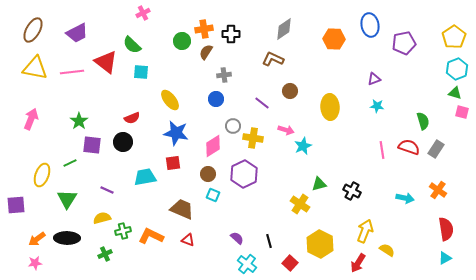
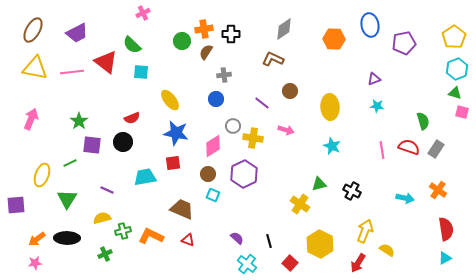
cyan star at (303, 146): moved 29 px right; rotated 24 degrees counterclockwise
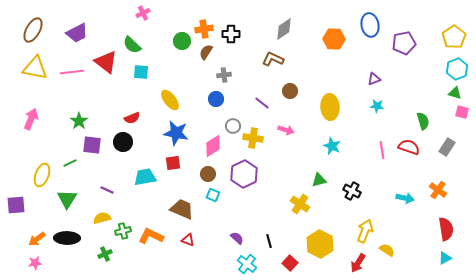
gray rectangle at (436, 149): moved 11 px right, 2 px up
green triangle at (319, 184): moved 4 px up
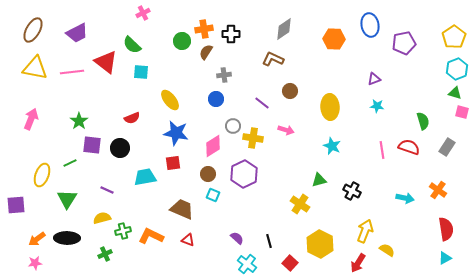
black circle at (123, 142): moved 3 px left, 6 px down
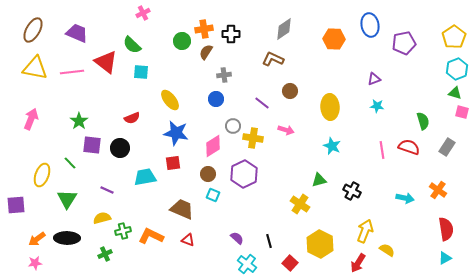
purple trapezoid at (77, 33): rotated 130 degrees counterclockwise
green line at (70, 163): rotated 72 degrees clockwise
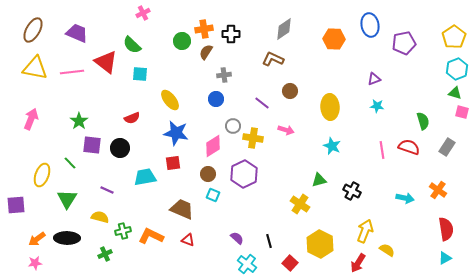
cyan square at (141, 72): moved 1 px left, 2 px down
yellow semicircle at (102, 218): moved 2 px left, 1 px up; rotated 30 degrees clockwise
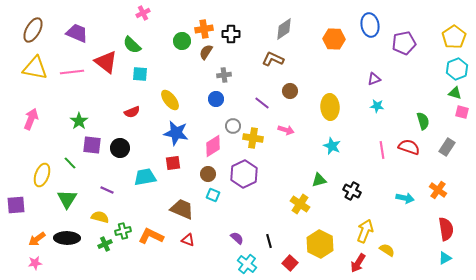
red semicircle at (132, 118): moved 6 px up
green cross at (105, 254): moved 10 px up
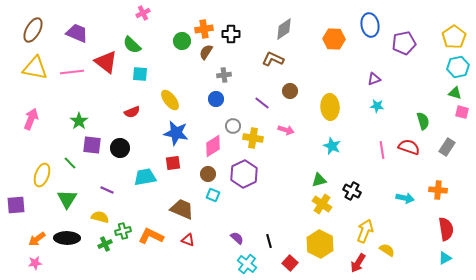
cyan hexagon at (457, 69): moved 1 px right, 2 px up; rotated 10 degrees clockwise
orange cross at (438, 190): rotated 30 degrees counterclockwise
yellow cross at (300, 204): moved 22 px right
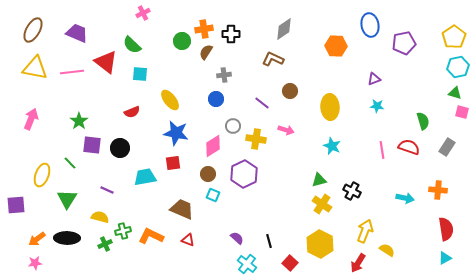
orange hexagon at (334, 39): moved 2 px right, 7 px down
yellow cross at (253, 138): moved 3 px right, 1 px down
